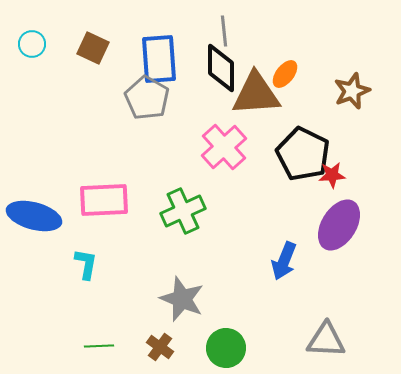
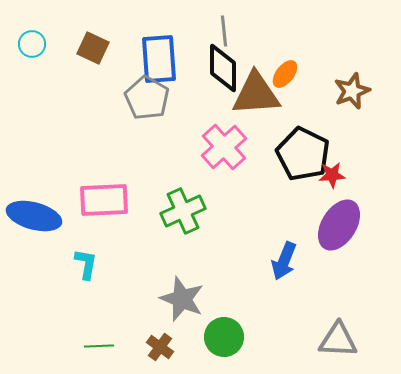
black diamond: moved 2 px right
gray triangle: moved 12 px right
green circle: moved 2 px left, 11 px up
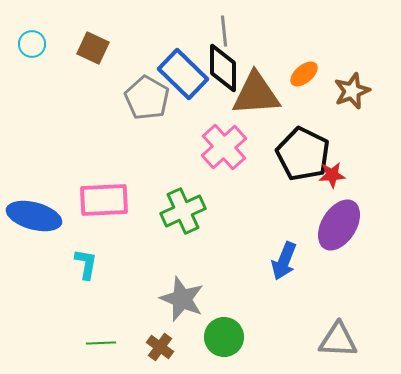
blue rectangle: moved 24 px right, 15 px down; rotated 42 degrees counterclockwise
orange ellipse: moved 19 px right; rotated 12 degrees clockwise
green line: moved 2 px right, 3 px up
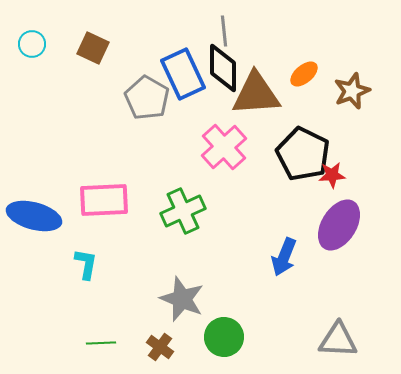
blue rectangle: rotated 21 degrees clockwise
blue arrow: moved 4 px up
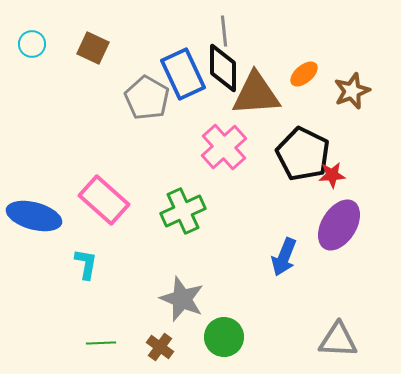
pink rectangle: rotated 45 degrees clockwise
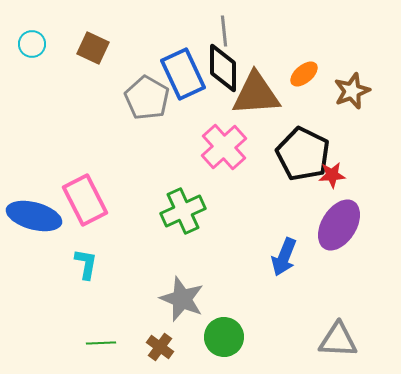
pink rectangle: moved 19 px left; rotated 21 degrees clockwise
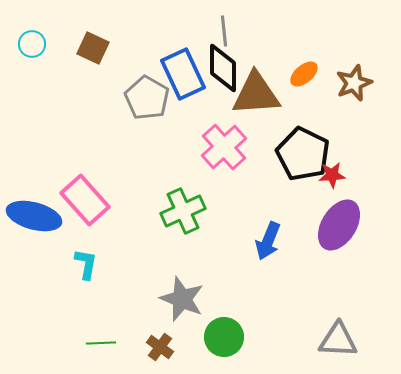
brown star: moved 2 px right, 8 px up
pink rectangle: rotated 15 degrees counterclockwise
blue arrow: moved 16 px left, 16 px up
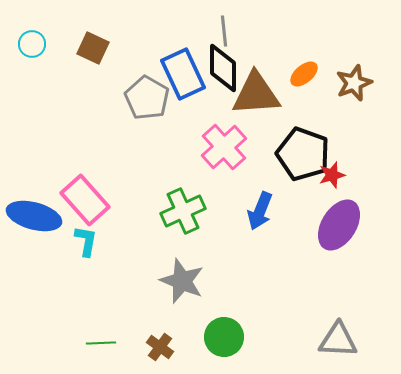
black pentagon: rotated 6 degrees counterclockwise
red star: rotated 12 degrees counterclockwise
blue arrow: moved 8 px left, 30 px up
cyan L-shape: moved 23 px up
gray star: moved 18 px up
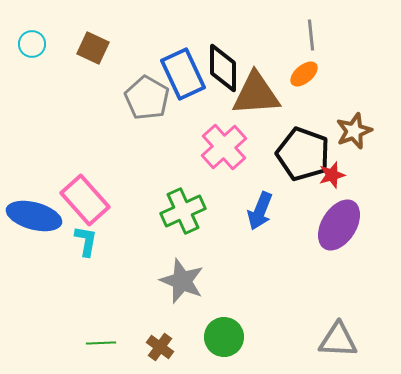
gray line: moved 87 px right, 4 px down
brown star: moved 48 px down
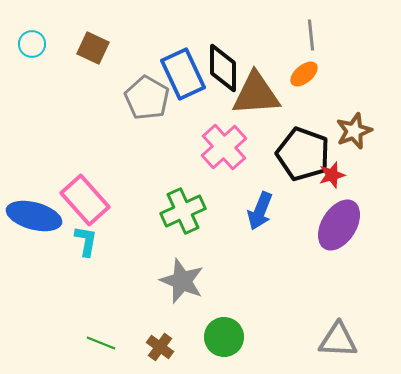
green line: rotated 24 degrees clockwise
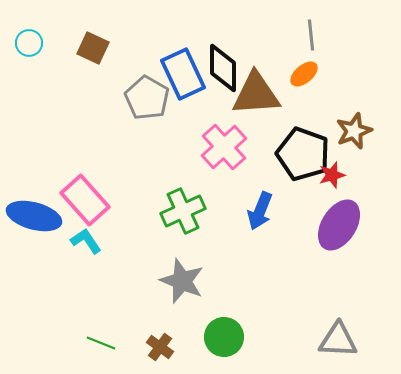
cyan circle: moved 3 px left, 1 px up
cyan L-shape: rotated 44 degrees counterclockwise
